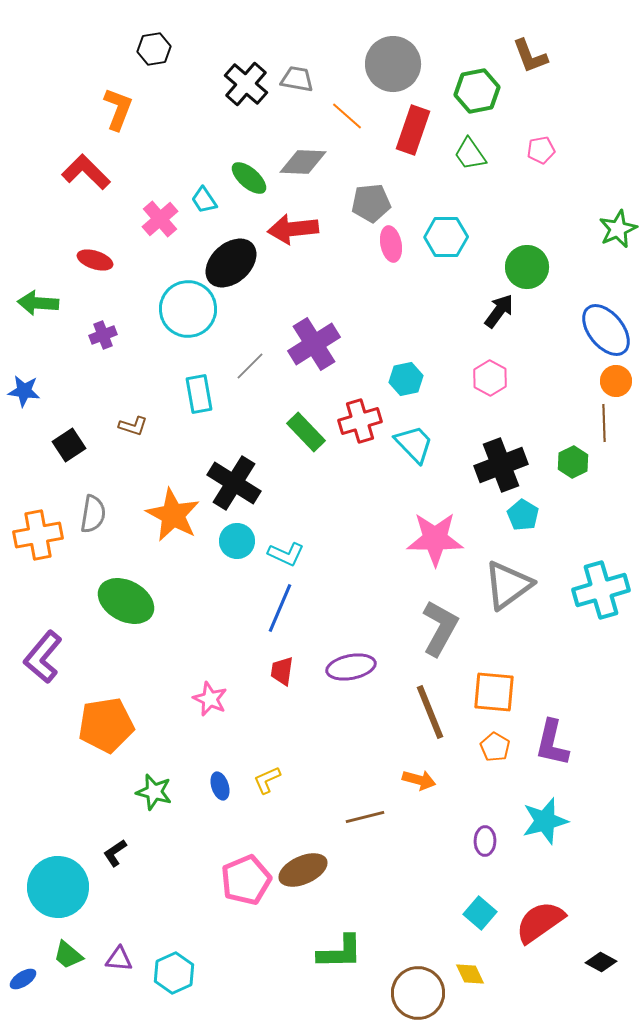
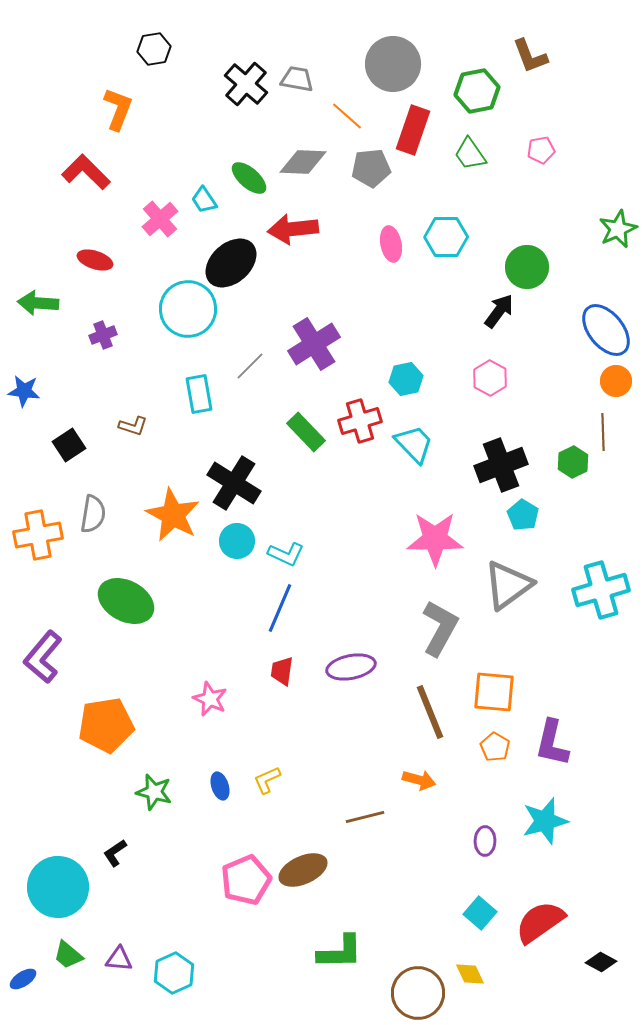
gray pentagon at (371, 203): moved 35 px up
brown line at (604, 423): moved 1 px left, 9 px down
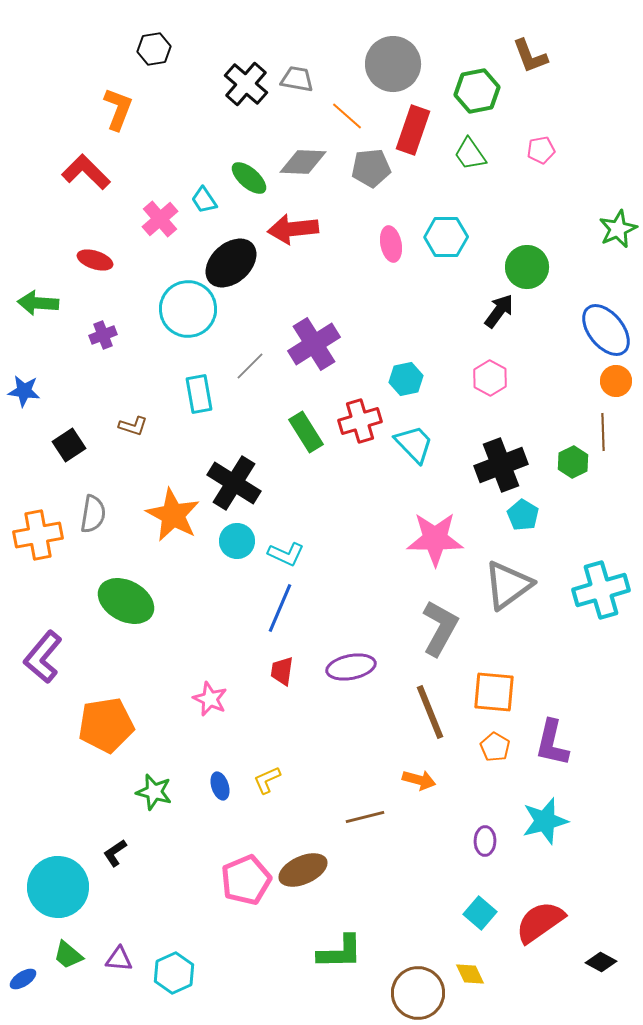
green rectangle at (306, 432): rotated 12 degrees clockwise
